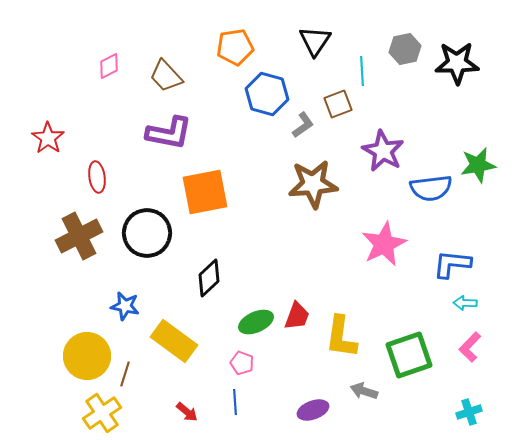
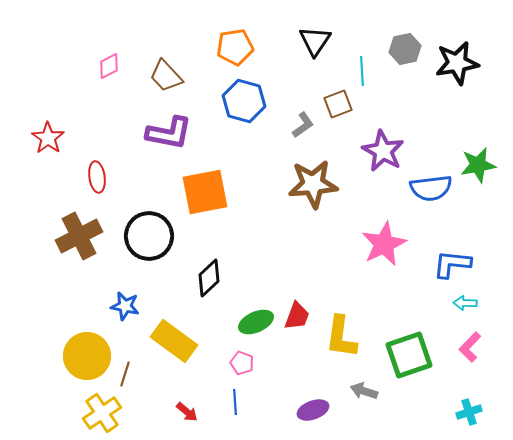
black star: rotated 9 degrees counterclockwise
blue hexagon: moved 23 px left, 7 px down
black circle: moved 2 px right, 3 px down
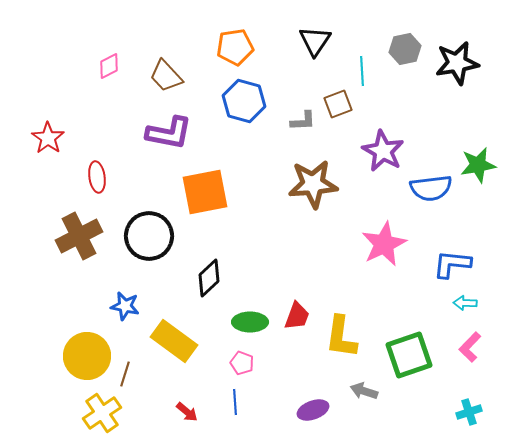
gray L-shape: moved 4 px up; rotated 32 degrees clockwise
green ellipse: moved 6 px left; rotated 24 degrees clockwise
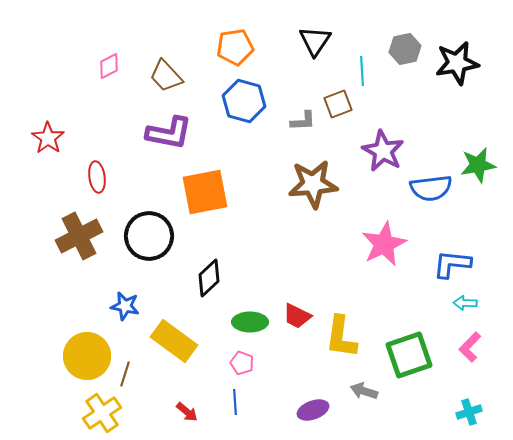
red trapezoid: rotated 96 degrees clockwise
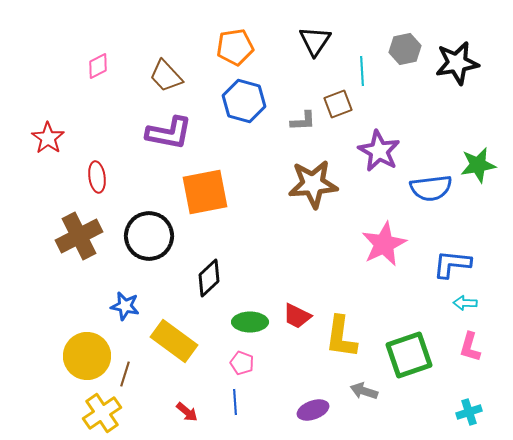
pink diamond: moved 11 px left
purple star: moved 4 px left
pink L-shape: rotated 28 degrees counterclockwise
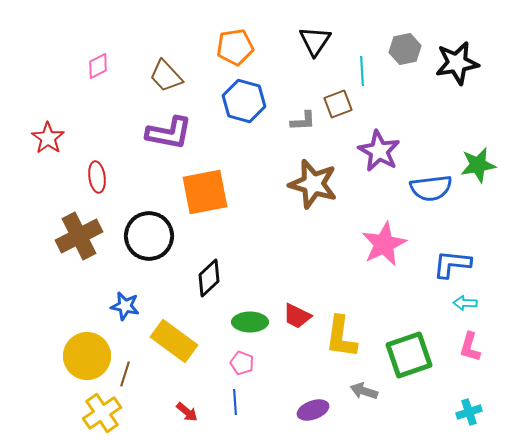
brown star: rotated 21 degrees clockwise
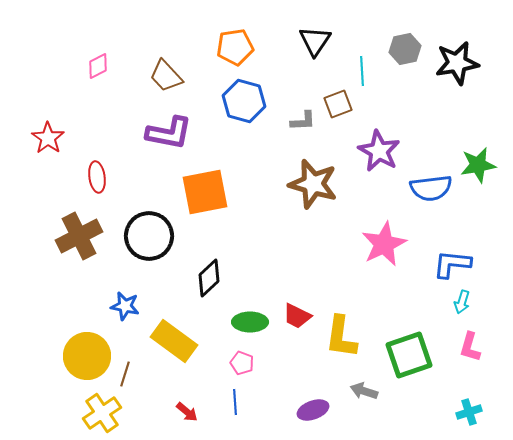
cyan arrow: moved 3 px left, 1 px up; rotated 75 degrees counterclockwise
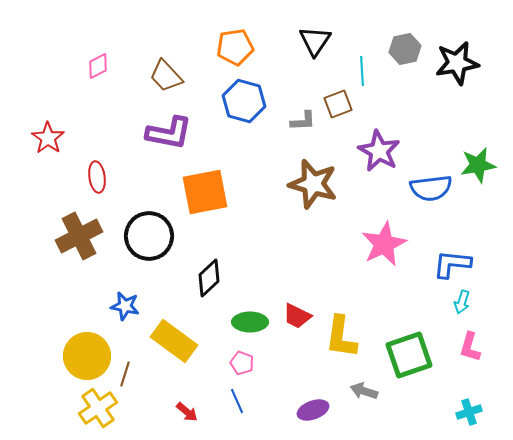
blue line: moved 2 px right, 1 px up; rotated 20 degrees counterclockwise
yellow cross: moved 4 px left, 5 px up
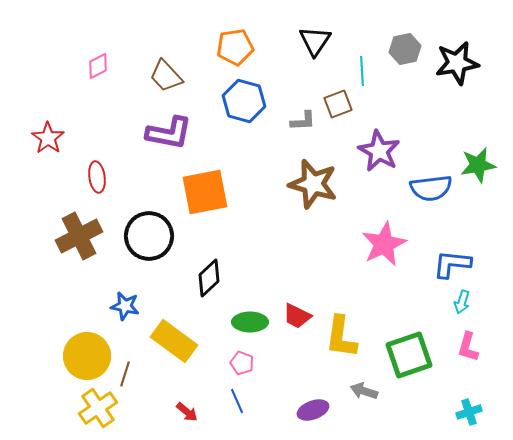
pink L-shape: moved 2 px left
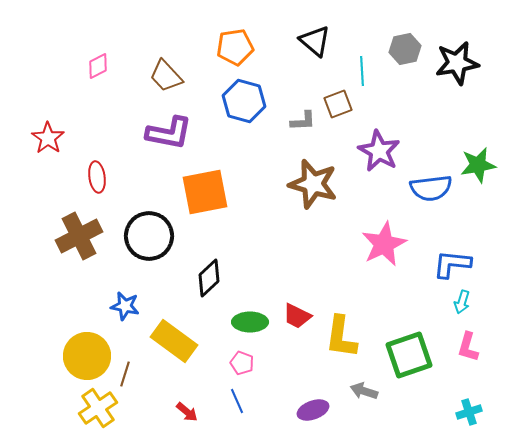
black triangle: rotated 24 degrees counterclockwise
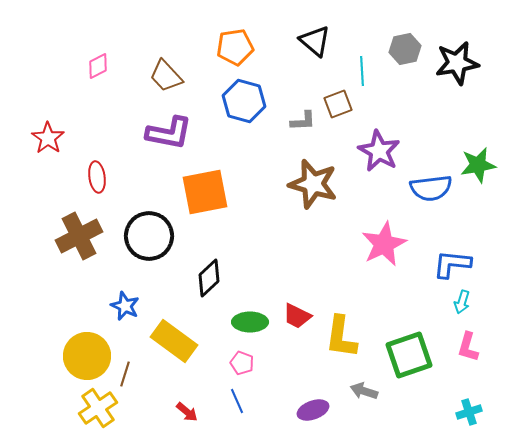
blue star: rotated 12 degrees clockwise
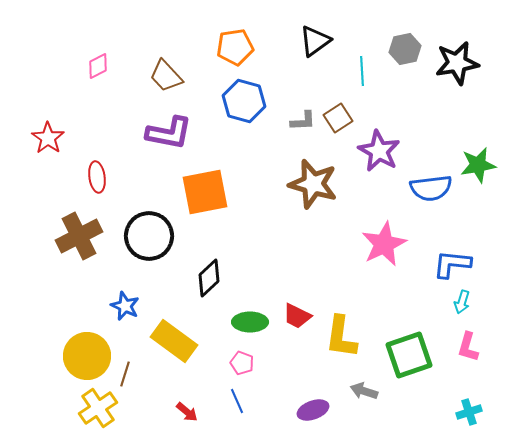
black triangle: rotated 44 degrees clockwise
brown square: moved 14 px down; rotated 12 degrees counterclockwise
